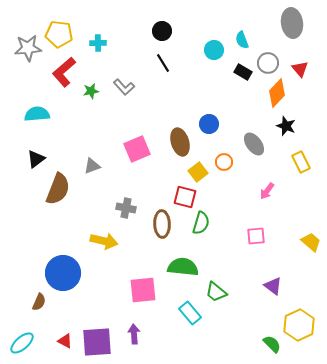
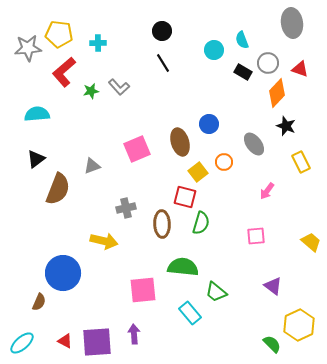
red triangle at (300, 69): rotated 30 degrees counterclockwise
gray L-shape at (124, 87): moved 5 px left
gray cross at (126, 208): rotated 24 degrees counterclockwise
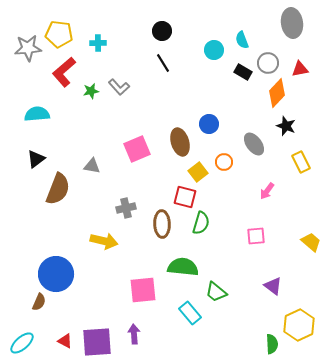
red triangle at (300, 69): rotated 30 degrees counterclockwise
gray triangle at (92, 166): rotated 30 degrees clockwise
blue circle at (63, 273): moved 7 px left, 1 px down
green semicircle at (272, 344): rotated 42 degrees clockwise
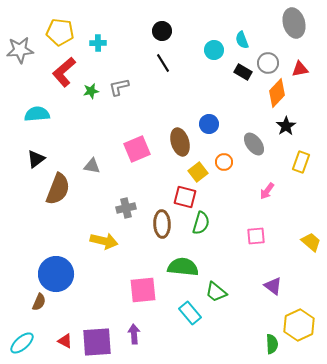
gray ellipse at (292, 23): moved 2 px right; rotated 8 degrees counterclockwise
yellow pentagon at (59, 34): moved 1 px right, 2 px up
gray star at (28, 48): moved 8 px left, 2 px down
gray L-shape at (119, 87): rotated 120 degrees clockwise
black star at (286, 126): rotated 18 degrees clockwise
yellow rectangle at (301, 162): rotated 45 degrees clockwise
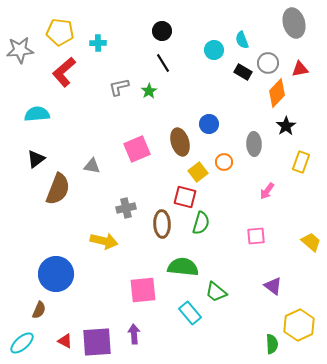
green star at (91, 91): moved 58 px right; rotated 21 degrees counterclockwise
gray ellipse at (254, 144): rotated 35 degrees clockwise
brown semicircle at (39, 302): moved 8 px down
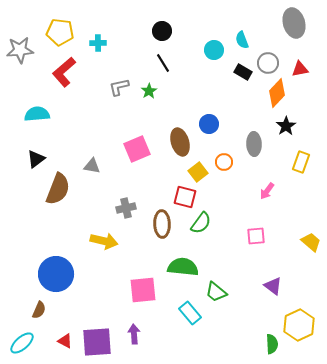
green semicircle at (201, 223): rotated 20 degrees clockwise
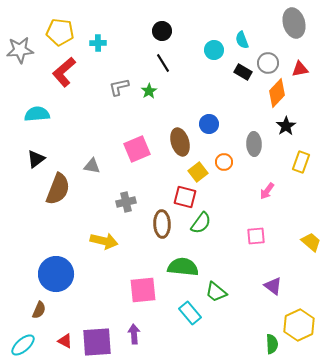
gray cross at (126, 208): moved 6 px up
cyan ellipse at (22, 343): moved 1 px right, 2 px down
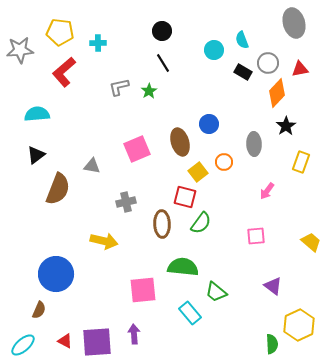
black triangle at (36, 159): moved 4 px up
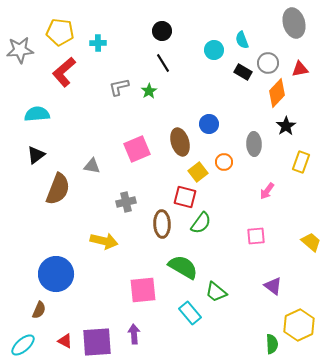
green semicircle at (183, 267): rotated 24 degrees clockwise
